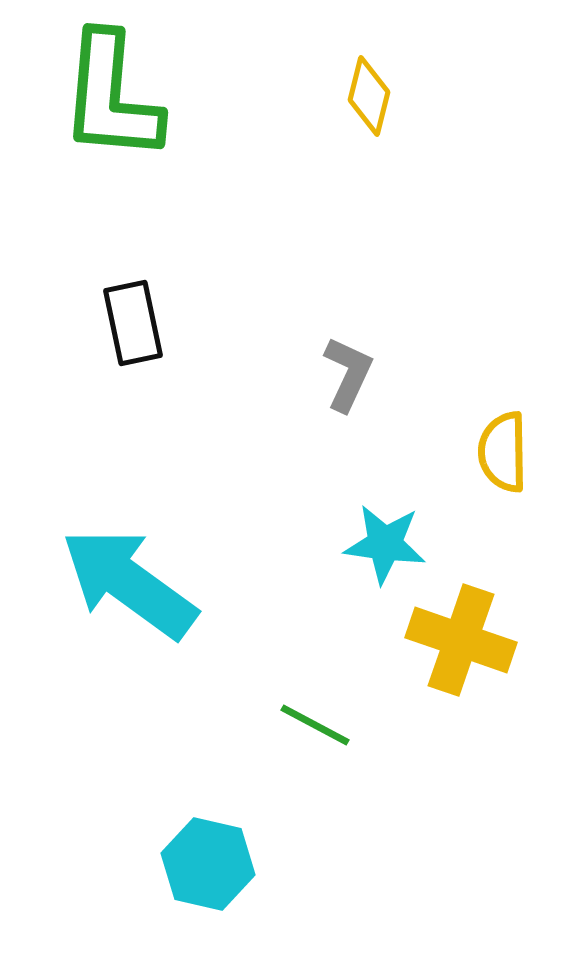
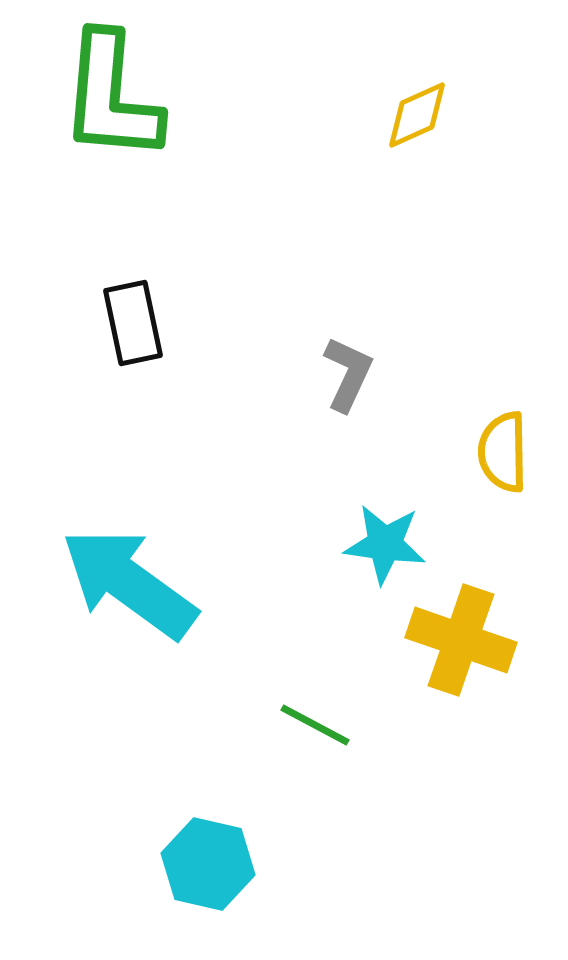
yellow diamond: moved 48 px right, 19 px down; rotated 52 degrees clockwise
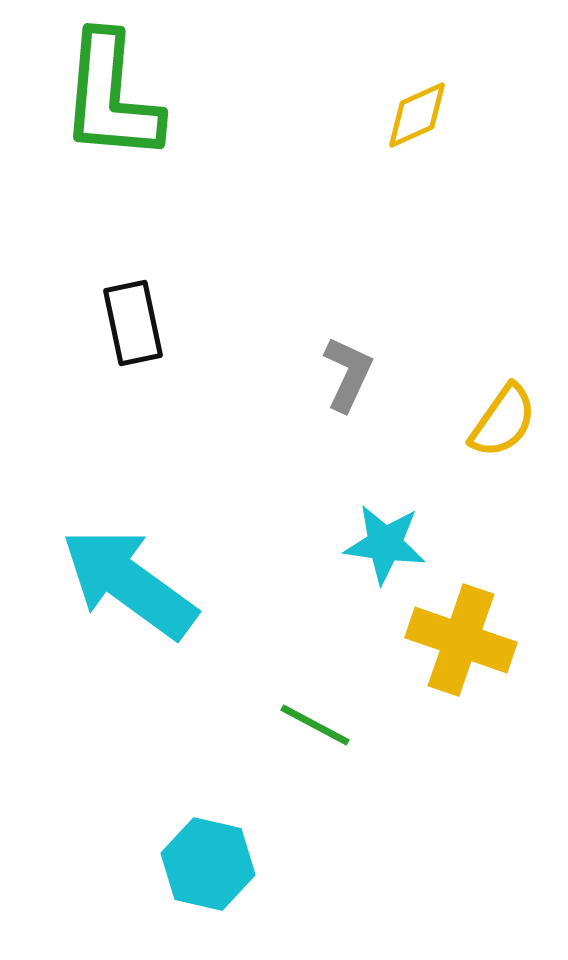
yellow semicircle: moved 31 px up; rotated 144 degrees counterclockwise
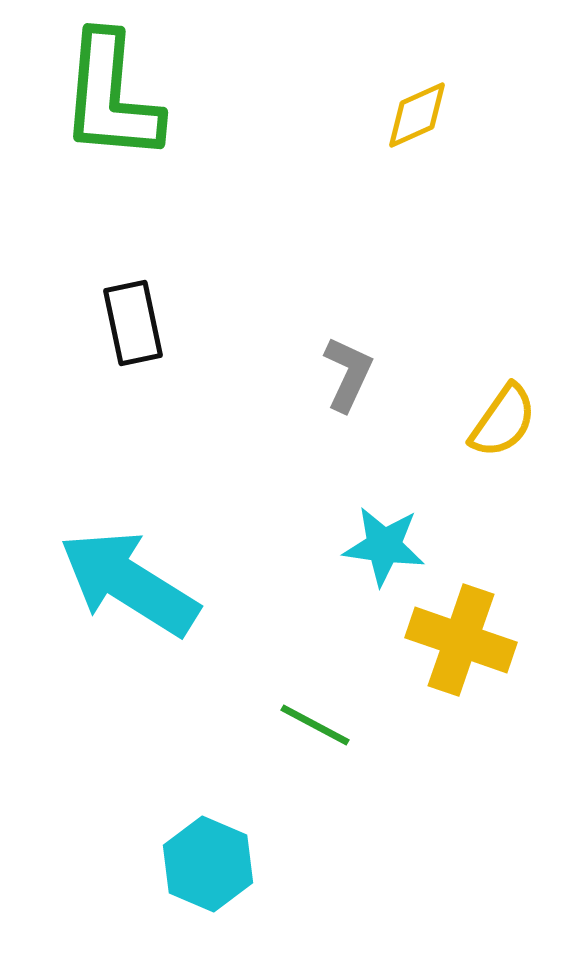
cyan star: moved 1 px left, 2 px down
cyan arrow: rotated 4 degrees counterclockwise
cyan hexagon: rotated 10 degrees clockwise
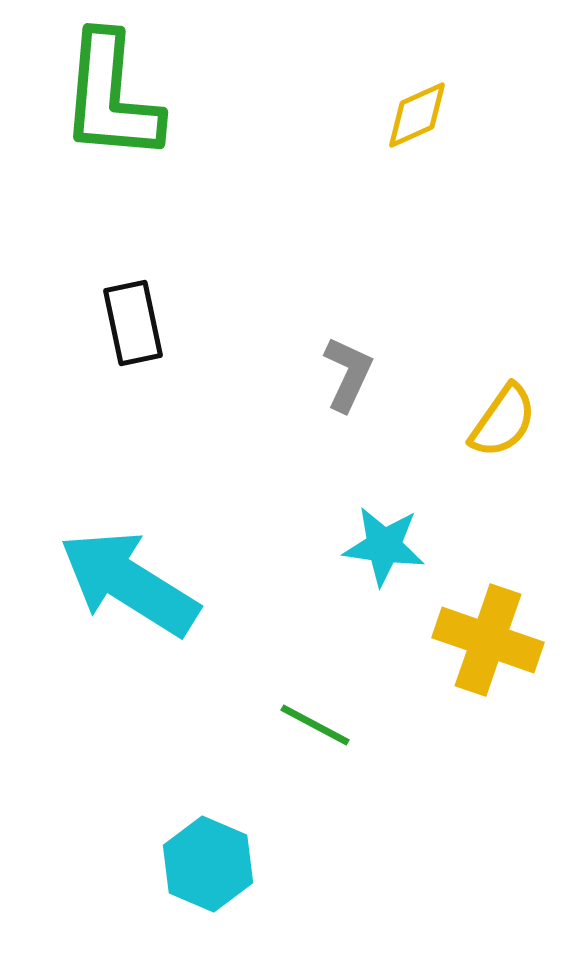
yellow cross: moved 27 px right
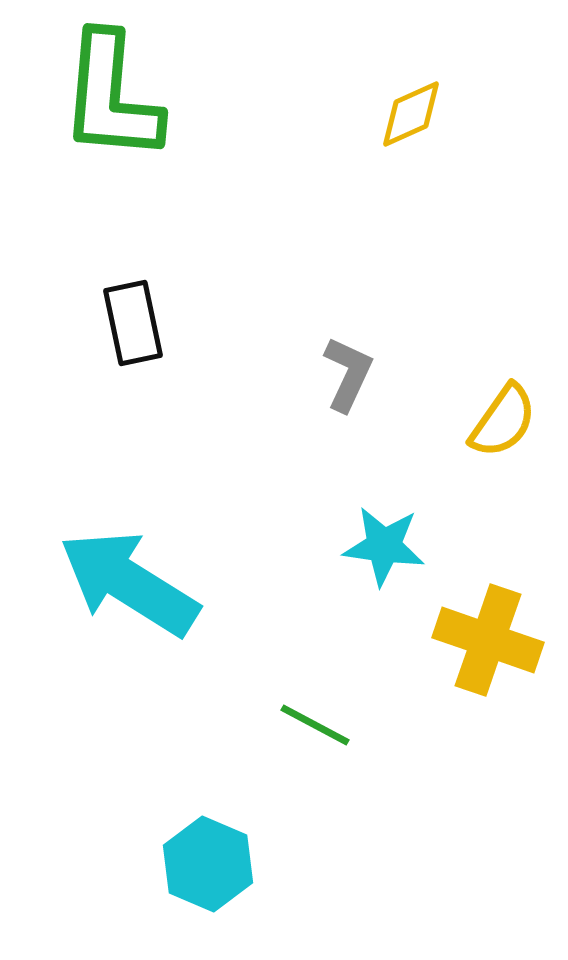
yellow diamond: moved 6 px left, 1 px up
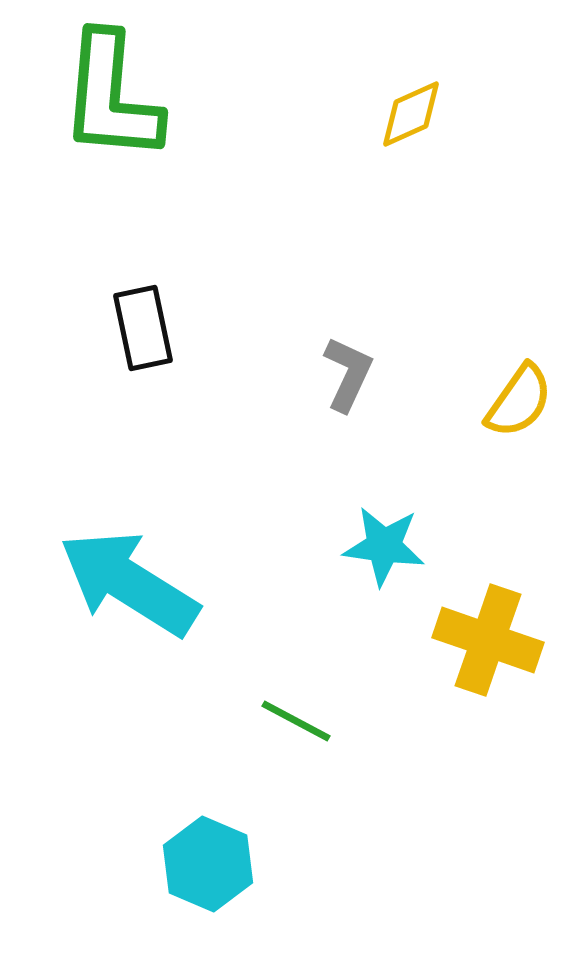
black rectangle: moved 10 px right, 5 px down
yellow semicircle: moved 16 px right, 20 px up
green line: moved 19 px left, 4 px up
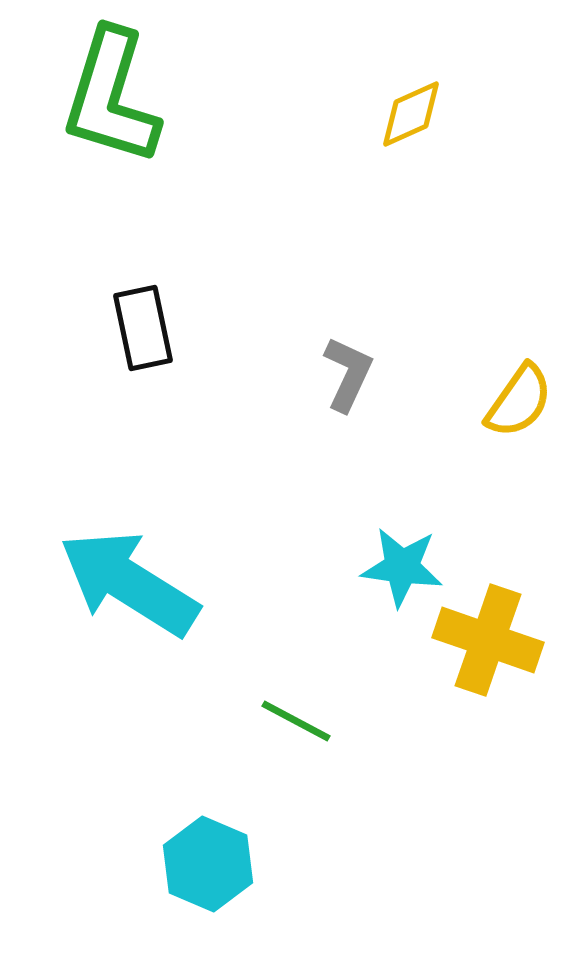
green L-shape: rotated 12 degrees clockwise
cyan star: moved 18 px right, 21 px down
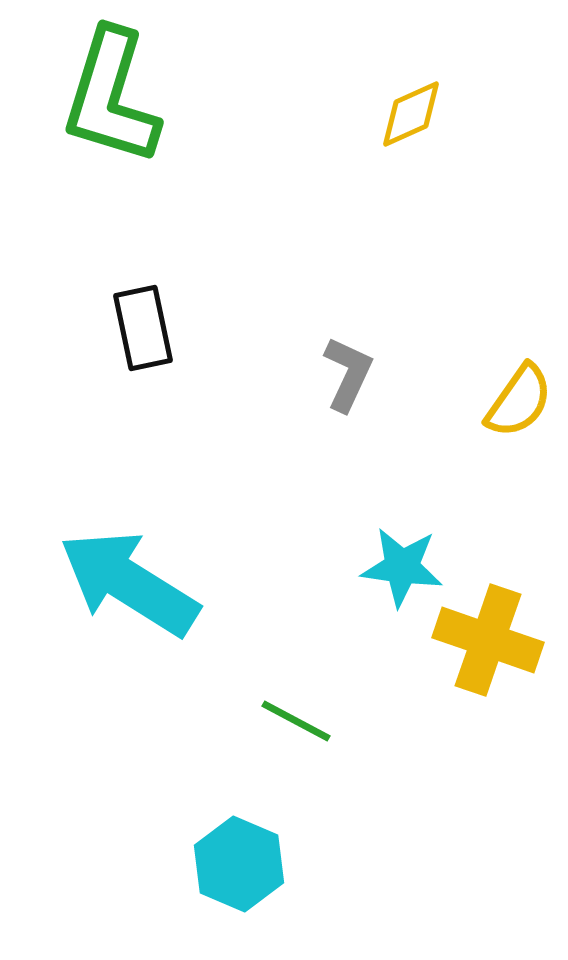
cyan hexagon: moved 31 px right
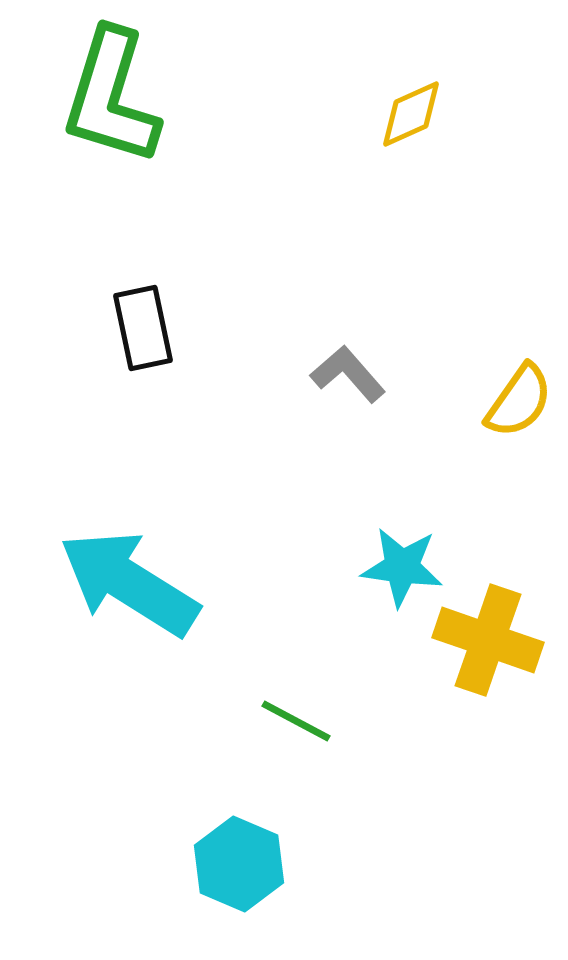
gray L-shape: rotated 66 degrees counterclockwise
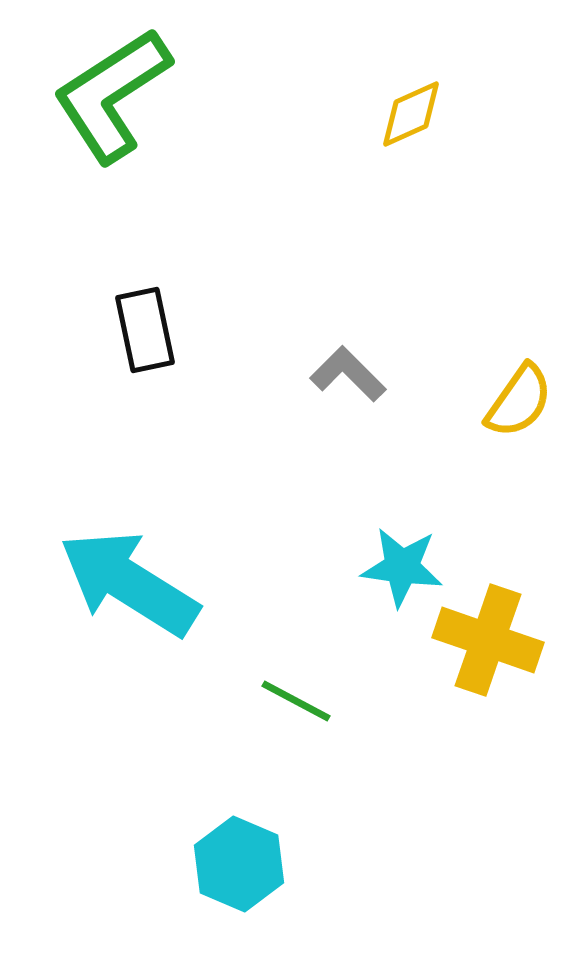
green L-shape: moved 1 px right, 2 px up; rotated 40 degrees clockwise
black rectangle: moved 2 px right, 2 px down
gray L-shape: rotated 4 degrees counterclockwise
green line: moved 20 px up
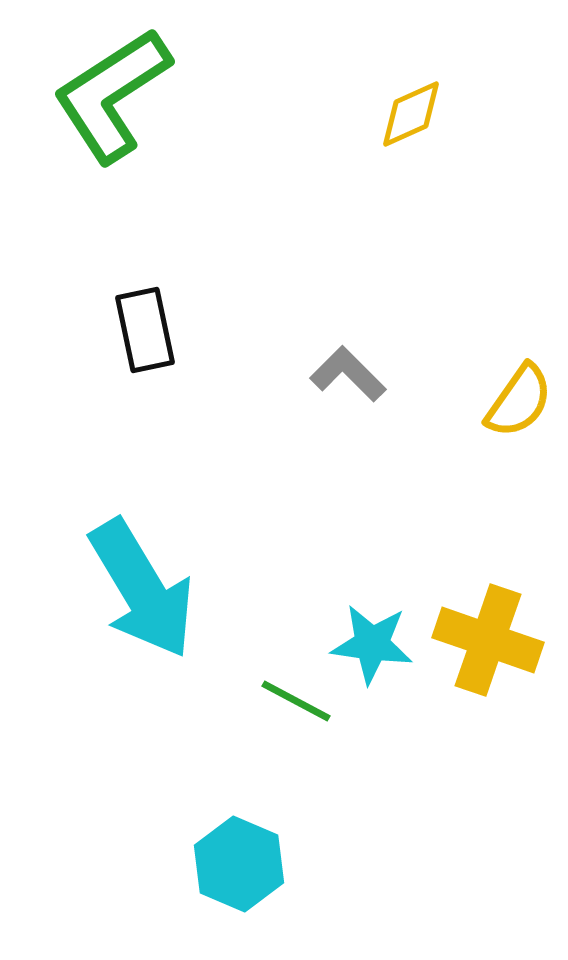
cyan star: moved 30 px left, 77 px down
cyan arrow: moved 13 px right, 6 px down; rotated 153 degrees counterclockwise
